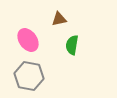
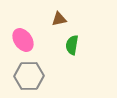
pink ellipse: moved 5 px left
gray hexagon: rotated 12 degrees counterclockwise
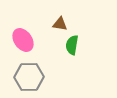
brown triangle: moved 1 px right, 5 px down; rotated 21 degrees clockwise
gray hexagon: moved 1 px down
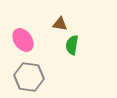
gray hexagon: rotated 8 degrees clockwise
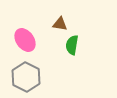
pink ellipse: moved 2 px right
gray hexagon: moved 3 px left; rotated 20 degrees clockwise
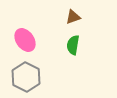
brown triangle: moved 13 px right, 7 px up; rotated 28 degrees counterclockwise
green semicircle: moved 1 px right
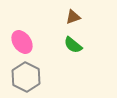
pink ellipse: moved 3 px left, 2 px down
green semicircle: rotated 60 degrees counterclockwise
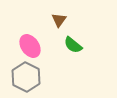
brown triangle: moved 14 px left, 3 px down; rotated 35 degrees counterclockwise
pink ellipse: moved 8 px right, 4 px down
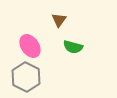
green semicircle: moved 2 px down; rotated 24 degrees counterclockwise
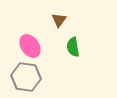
green semicircle: rotated 66 degrees clockwise
gray hexagon: rotated 20 degrees counterclockwise
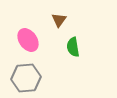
pink ellipse: moved 2 px left, 6 px up
gray hexagon: moved 1 px down; rotated 12 degrees counterclockwise
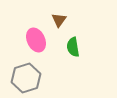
pink ellipse: moved 8 px right; rotated 10 degrees clockwise
gray hexagon: rotated 12 degrees counterclockwise
